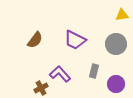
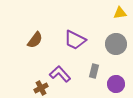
yellow triangle: moved 2 px left, 2 px up
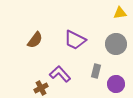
gray rectangle: moved 2 px right
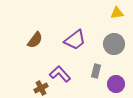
yellow triangle: moved 3 px left
purple trapezoid: rotated 65 degrees counterclockwise
gray circle: moved 2 px left
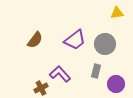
gray circle: moved 9 px left
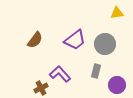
purple circle: moved 1 px right, 1 px down
